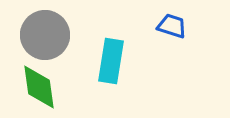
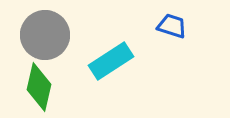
cyan rectangle: rotated 48 degrees clockwise
green diamond: rotated 21 degrees clockwise
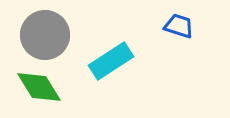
blue trapezoid: moved 7 px right
green diamond: rotated 45 degrees counterclockwise
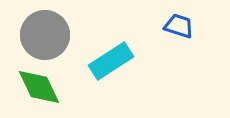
green diamond: rotated 6 degrees clockwise
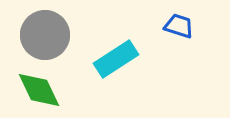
cyan rectangle: moved 5 px right, 2 px up
green diamond: moved 3 px down
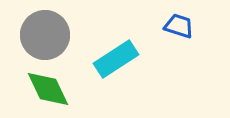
green diamond: moved 9 px right, 1 px up
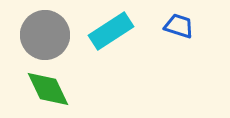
cyan rectangle: moved 5 px left, 28 px up
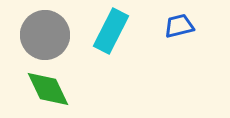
blue trapezoid: rotated 32 degrees counterclockwise
cyan rectangle: rotated 30 degrees counterclockwise
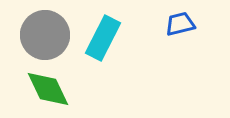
blue trapezoid: moved 1 px right, 2 px up
cyan rectangle: moved 8 px left, 7 px down
